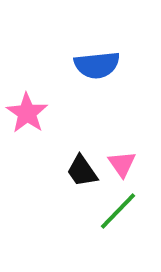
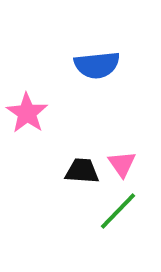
black trapezoid: rotated 129 degrees clockwise
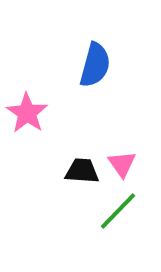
blue semicircle: moved 2 px left; rotated 69 degrees counterclockwise
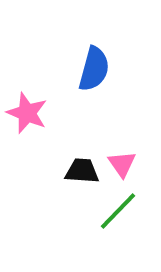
blue semicircle: moved 1 px left, 4 px down
pink star: rotated 12 degrees counterclockwise
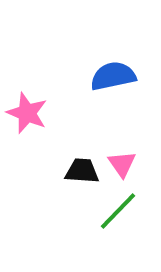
blue semicircle: moved 19 px right, 7 px down; rotated 117 degrees counterclockwise
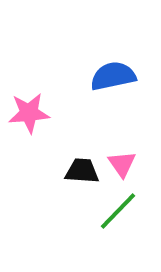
pink star: moved 2 px right; rotated 27 degrees counterclockwise
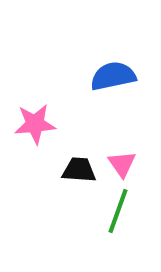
pink star: moved 6 px right, 11 px down
black trapezoid: moved 3 px left, 1 px up
green line: rotated 24 degrees counterclockwise
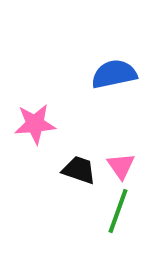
blue semicircle: moved 1 px right, 2 px up
pink triangle: moved 1 px left, 2 px down
black trapezoid: rotated 15 degrees clockwise
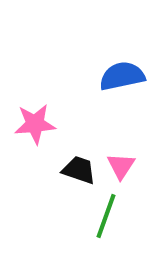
blue semicircle: moved 8 px right, 2 px down
pink triangle: rotated 8 degrees clockwise
green line: moved 12 px left, 5 px down
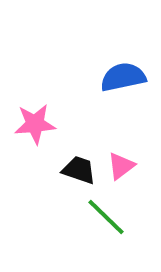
blue semicircle: moved 1 px right, 1 px down
pink triangle: rotated 20 degrees clockwise
green line: moved 1 px down; rotated 66 degrees counterclockwise
